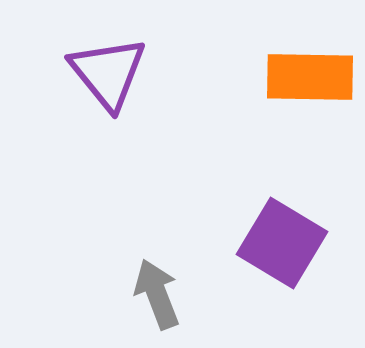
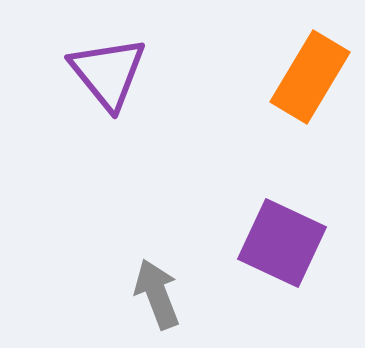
orange rectangle: rotated 60 degrees counterclockwise
purple square: rotated 6 degrees counterclockwise
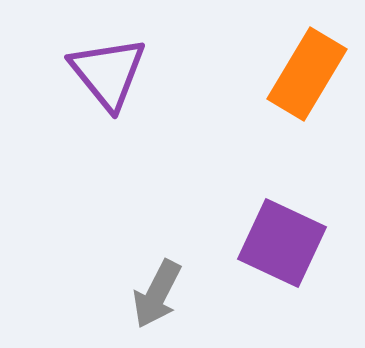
orange rectangle: moved 3 px left, 3 px up
gray arrow: rotated 132 degrees counterclockwise
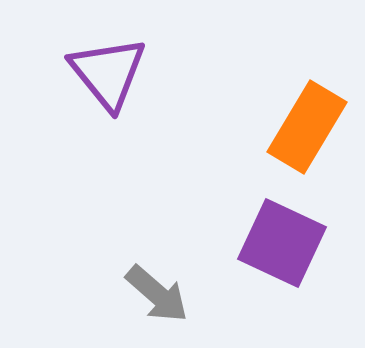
orange rectangle: moved 53 px down
gray arrow: rotated 76 degrees counterclockwise
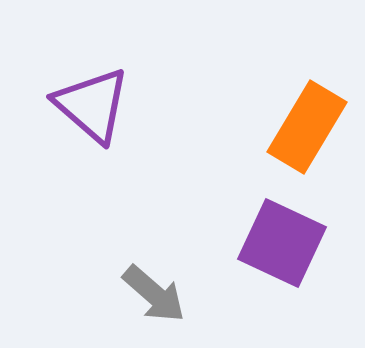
purple triangle: moved 16 px left, 32 px down; rotated 10 degrees counterclockwise
gray arrow: moved 3 px left
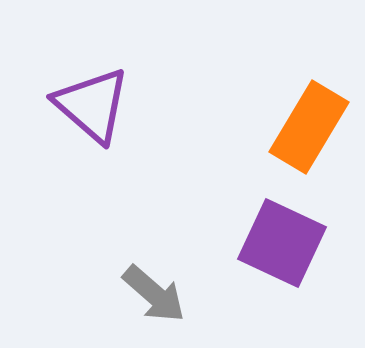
orange rectangle: moved 2 px right
